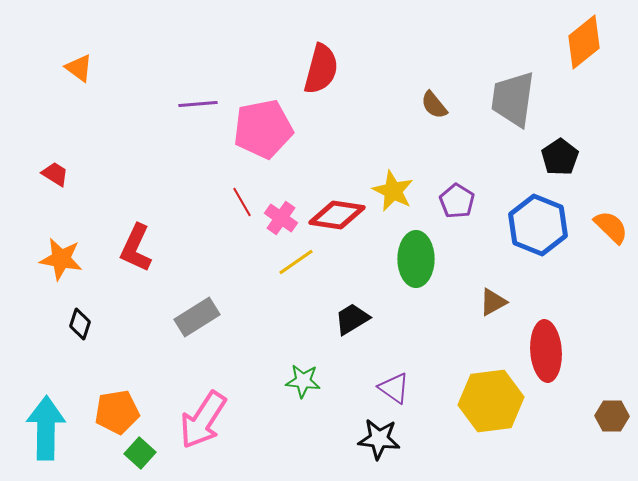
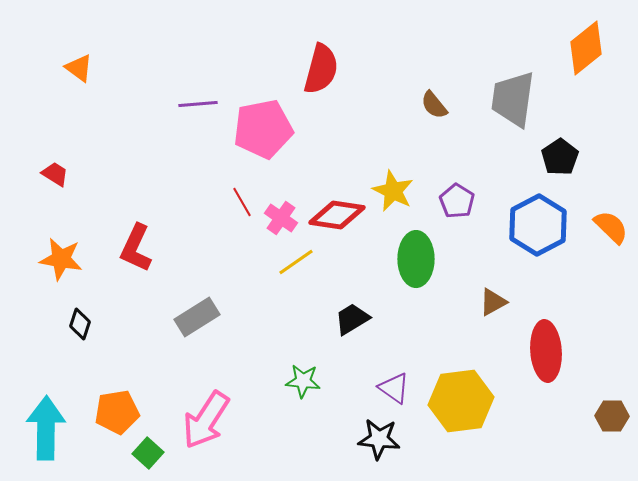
orange diamond: moved 2 px right, 6 px down
blue hexagon: rotated 10 degrees clockwise
yellow hexagon: moved 30 px left
pink arrow: moved 3 px right
green square: moved 8 px right
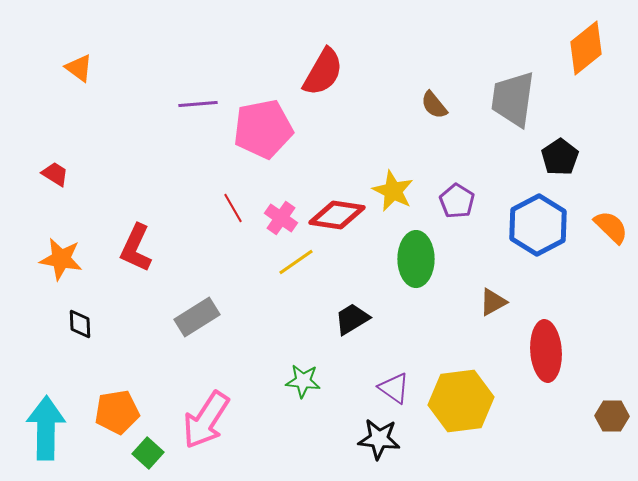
red semicircle: moved 2 px right, 3 px down; rotated 15 degrees clockwise
red line: moved 9 px left, 6 px down
black diamond: rotated 20 degrees counterclockwise
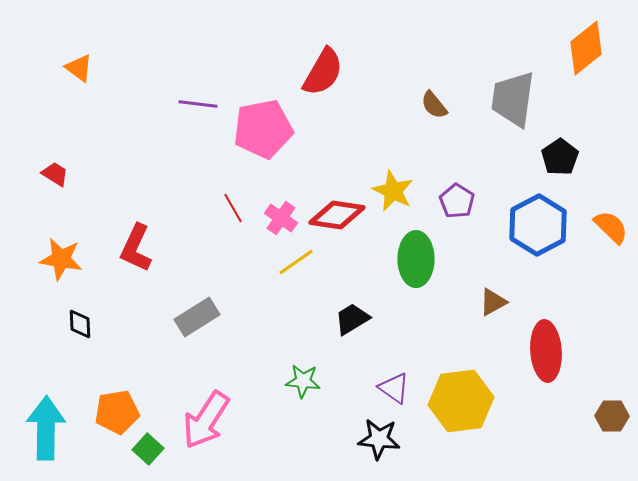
purple line: rotated 12 degrees clockwise
green square: moved 4 px up
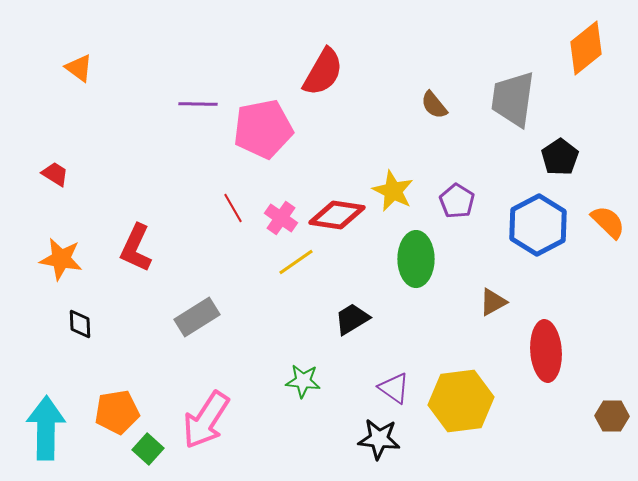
purple line: rotated 6 degrees counterclockwise
orange semicircle: moved 3 px left, 5 px up
